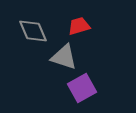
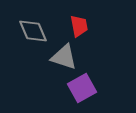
red trapezoid: rotated 95 degrees clockwise
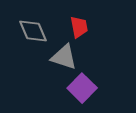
red trapezoid: moved 1 px down
purple square: rotated 16 degrees counterclockwise
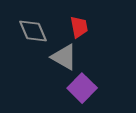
gray triangle: rotated 12 degrees clockwise
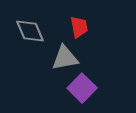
gray diamond: moved 3 px left
gray triangle: moved 1 px right, 1 px down; rotated 40 degrees counterclockwise
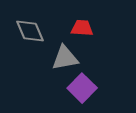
red trapezoid: moved 3 px right, 1 px down; rotated 75 degrees counterclockwise
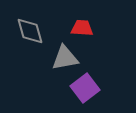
gray diamond: rotated 8 degrees clockwise
purple square: moved 3 px right; rotated 8 degrees clockwise
